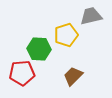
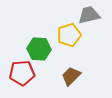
gray trapezoid: moved 2 px left, 1 px up
yellow pentagon: moved 3 px right
brown trapezoid: moved 2 px left
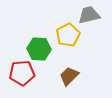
yellow pentagon: moved 1 px left; rotated 10 degrees counterclockwise
brown trapezoid: moved 2 px left
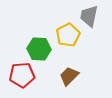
gray trapezoid: moved 1 px down; rotated 65 degrees counterclockwise
red pentagon: moved 2 px down
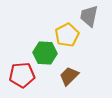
yellow pentagon: moved 1 px left
green hexagon: moved 6 px right, 4 px down
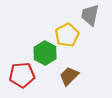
gray trapezoid: moved 1 px right, 1 px up
green hexagon: rotated 25 degrees clockwise
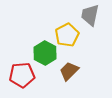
brown trapezoid: moved 5 px up
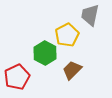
brown trapezoid: moved 3 px right, 1 px up
red pentagon: moved 5 px left, 2 px down; rotated 20 degrees counterclockwise
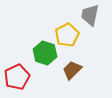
green hexagon: rotated 10 degrees counterclockwise
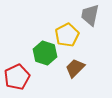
brown trapezoid: moved 3 px right, 2 px up
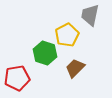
red pentagon: moved 1 px down; rotated 15 degrees clockwise
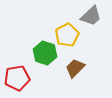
gray trapezoid: moved 1 px right, 1 px down; rotated 145 degrees counterclockwise
